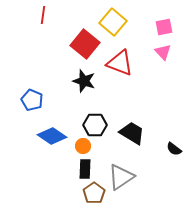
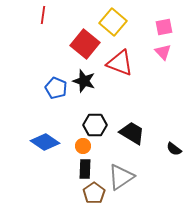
blue pentagon: moved 24 px right, 12 px up
blue diamond: moved 7 px left, 6 px down
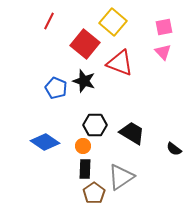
red line: moved 6 px right, 6 px down; rotated 18 degrees clockwise
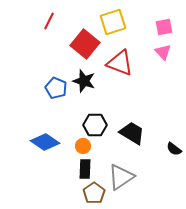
yellow square: rotated 32 degrees clockwise
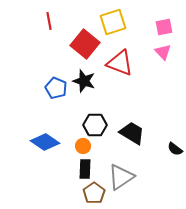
red line: rotated 36 degrees counterclockwise
black semicircle: moved 1 px right
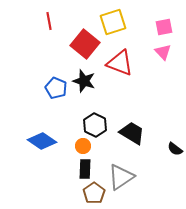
black hexagon: rotated 25 degrees clockwise
blue diamond: moved 3 px left, 1 px up
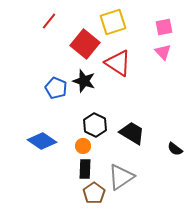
red line: rotated 48 degrees clockwise
red triangle: moved 2 px left; rotated 12 degrees clockwise
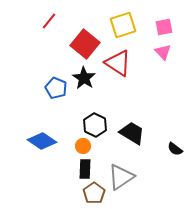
yellow square: moved 10 px right, 3 px down
black star: moved 3 px up; rotated 15 degrees clockwise
